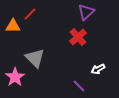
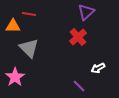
red line: moved 1 px left; rotated 56 degrees clockwise
gray triangle: moved 6 px left, 10 px up
white arrow: moved 1 px up
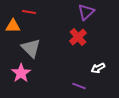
red line: moved 2 px up
gray triangle: moved 2 px right
pink star: moved 6 px right, 4 px up
purple line: rotated 24 degrees counterclockwise
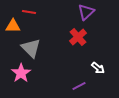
white arrow: rotated 112 degrees counterclockwise
purple line: rotated 48 degrees counterclockwise
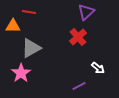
gray triangle: rotated 45 degrees clockwise
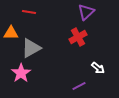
orange triangle: moved 2 px left, 7 px down
red cross: rotated 12 degrees clockwise
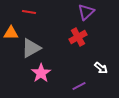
white arrow: moved 3 px right
pink star: moved 20 px right
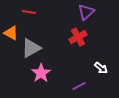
orange triangle: rotated 28 degrees clockwise
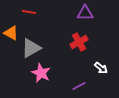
purple triangle: moved 1 px left, 1 px down; rotated 42 degrees clockwise
red cross: moved 1 px right, 5 px down
pink star: rotated 12 degrees counterclockwise
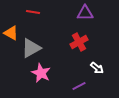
red line: moved 4 px right
white arrow: moved 4 px left
